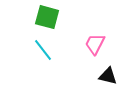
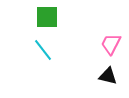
green square: rotated 15 degrees counterclockwise
pink trapezoid: moved 16 px right
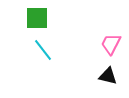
green square: moved 10 px left, 1 px down
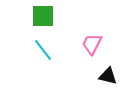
green square: moved 6 px right, 2 px up
pink trapezoid: moved 19 px left
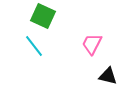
green square: rotated 25 degrees clockwise
cyan line: moved 9 px left, 4 px up
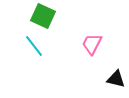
black triangle: moved 8 px right, 3 px down
